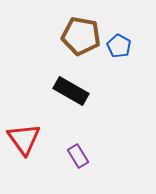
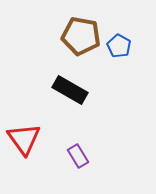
black rectangle: moved 1 px left, 1 px up
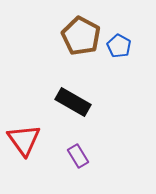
brown pentagon: rotated 18 degrees clockwise
black rectangle: moved 3 px right, 12 px down
red triangle: moved 1 px down
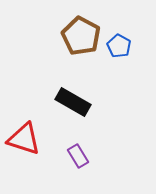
red triangle: moved 1 px up; rotated 36 degrees counterclockwise
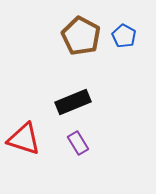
blue pentagon: moved 5 px right, 10 px up
black rectangle: rotated 52 degrees counterclockwise
purple rectangle: moved 13 px up
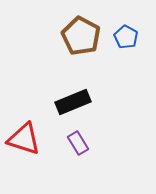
blue pentagon: moved 2 px right, 1 px down
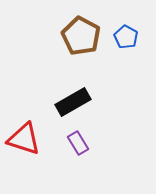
black rectangle: rotated 8 degrees counterclockwise
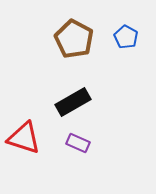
brown pentagon: moved 7 px left, 3 px down
red triangle: moved 1 px up
purple rectangle: rotated 35 degrees counterclockwise
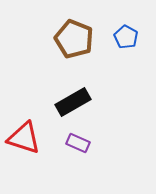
brown pentagon: rotated 6 degrees counterclockwise
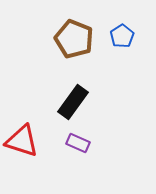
blue pentagon: moved 4 px left, 1 px up; rotated 10 degrees clockwise
black rectangle: rotated 24 degrees counterclockwise
red triangle: moved 2 px left, 3 px down
